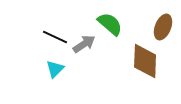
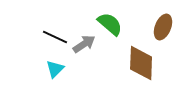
brown diamond: moved 4 px left, 2 px down
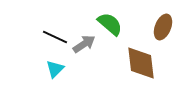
brown diamond: rotated 9 degrees counterclockwise
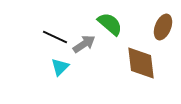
cyan triangle: moved 5 px right, 2 px up
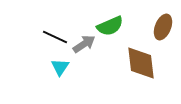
green semicircle: moved 2 px down; rotated 116 degrees clockwise
cyan triangle: rotated 12 degrees counterclockwise
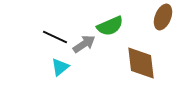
brown ellipse: moved 10 px up
cyan triangle: rotated 18 degrees clockwise
